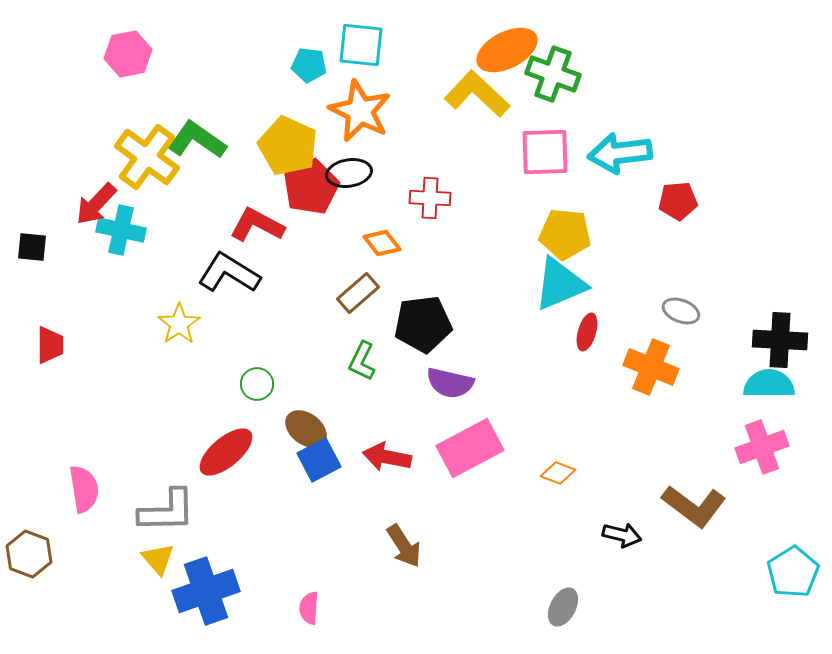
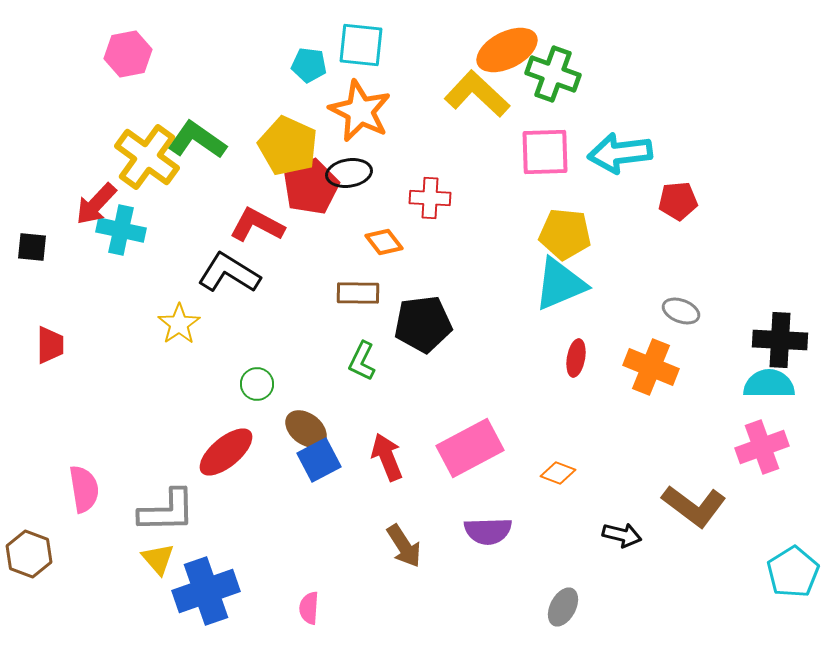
orange diamond at (382, 243): moved 2 px right, 1 px up
brown rectangle at (358, 293): rotated 42 degrees clockwise
red ellipse at (587, 332): moved 11 px left, 26 px down; rotated 6 degrees counterclockwise
purple semicircle at (450, 383): moved 38 px right, 148 px down; rotated 15 degrees counterclockwise
red arrow at (387, 457): rotated 57 degrees clockwise
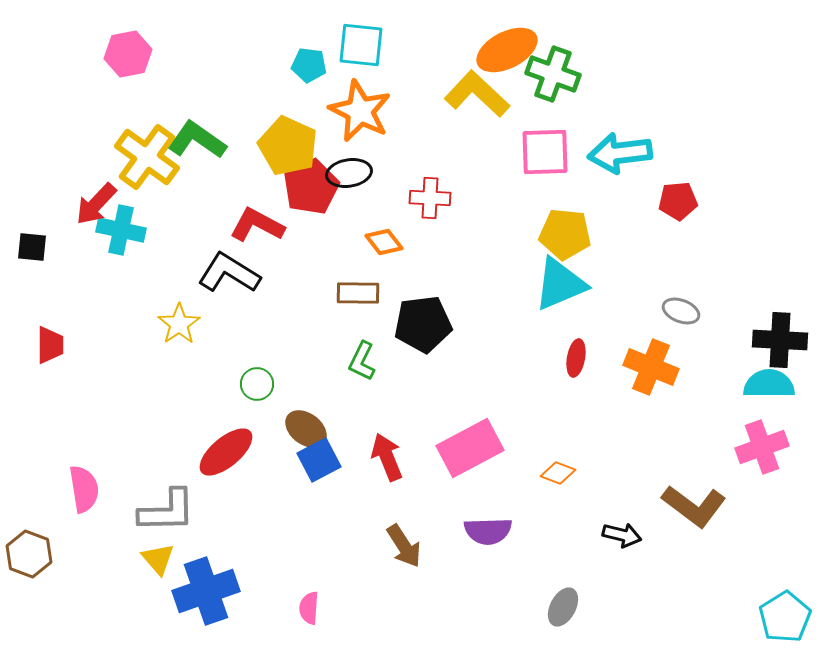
cyan pentagon at (793, 572): moved 8 px left, 45 px down
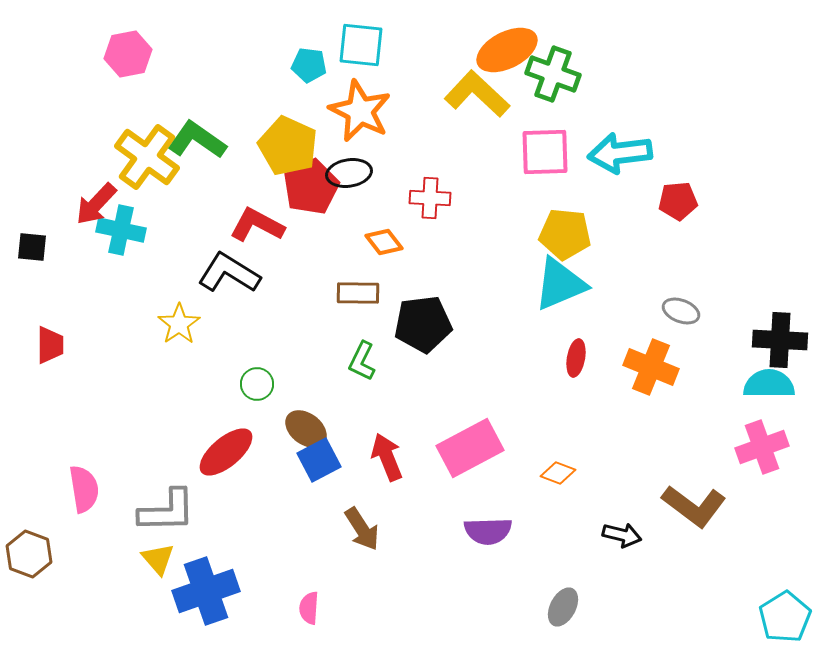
brown arrow at (404, 546): moved 42 px left, 17 px up
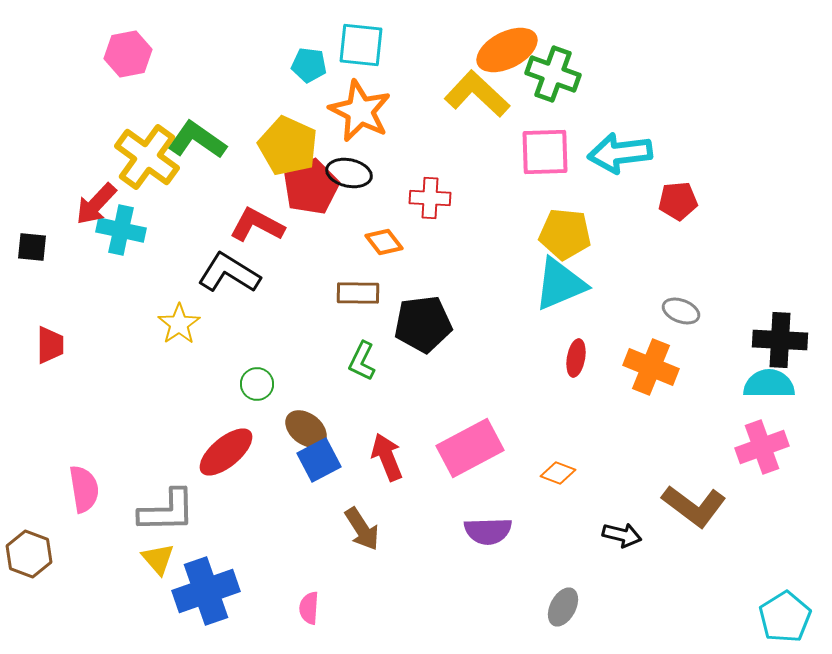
black ellipse at (349, 173): rotated 21 degrees clockwise
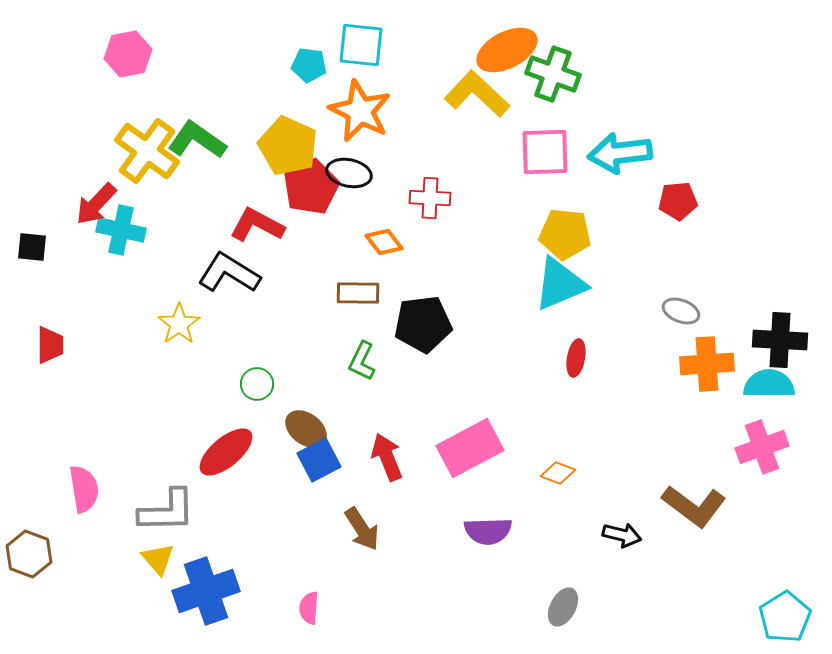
yellow cross at (147, 157): moved 6 px up
orange cross at (651, 367): moved 56 px right, 3 px up; rotated 26 degrees counterclockwise
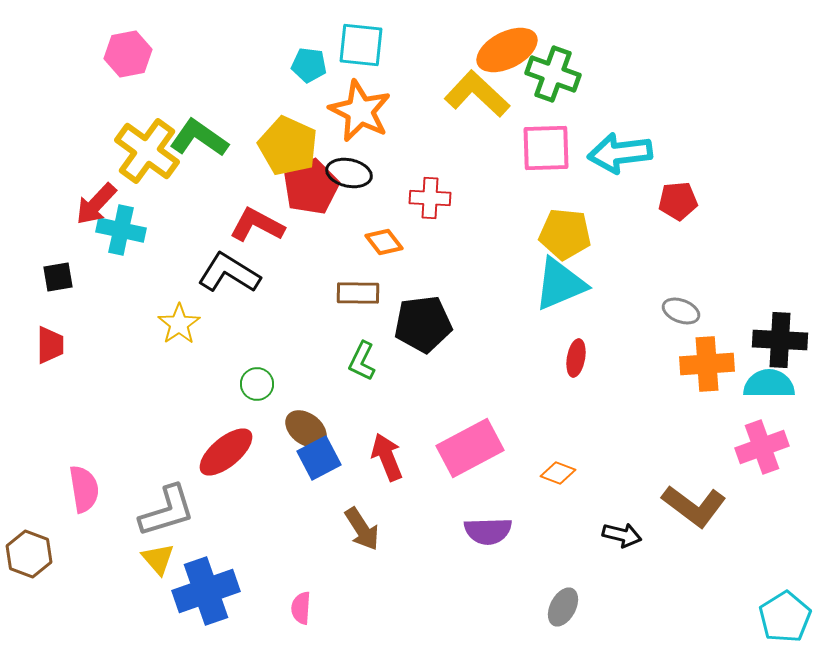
green L-shape at (197, 140): moved 2 px right, 2 px up
pink square at (545, 152): moved 1 px right, 4 px up
black square at (32, 247): moved 26 px right, 30 px down; rotated 16 degrees counterclockwise
blue square at (319, 460): moved 2 px up
gray L-shape at (167, 511): rotated 16 degrees counterclockwise
pink semicircle at (309, 608): moved 8 px left
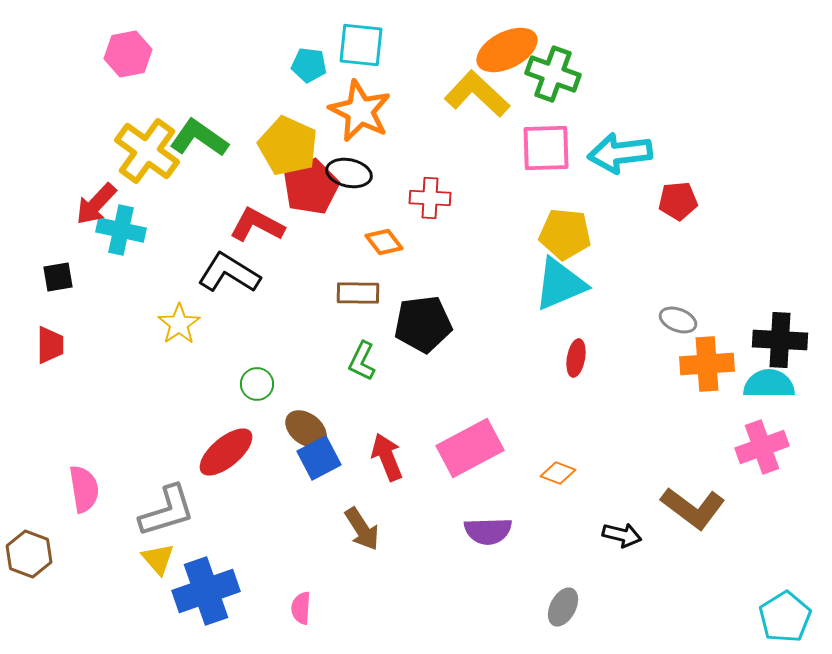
gray ellipse at (681, 311): moved 3 px left, 9 px down
brown L-shape at (694, 506): moved 1 px left, 2 px down
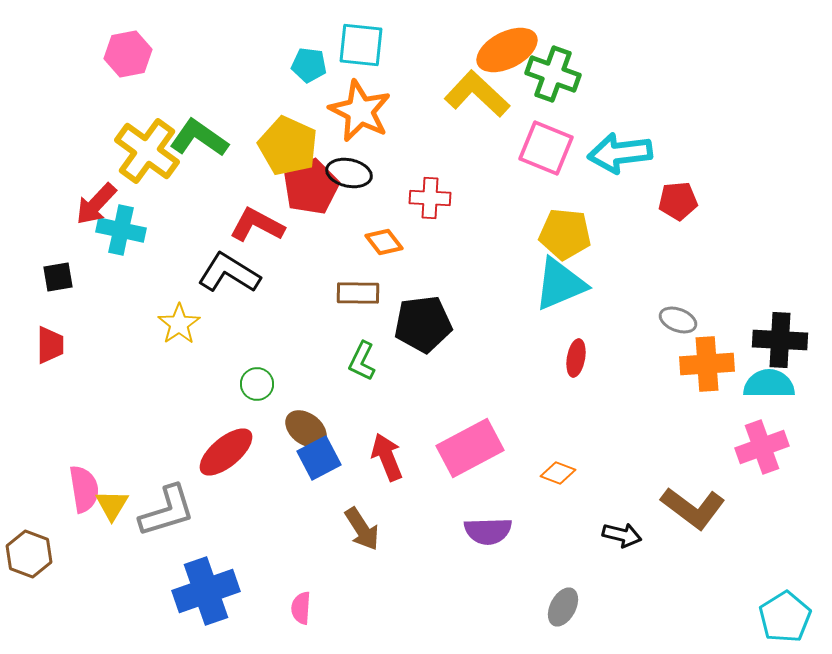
pink square at (546, 148): rotated 24 degrees clockwise
yellow triangle at (158, 559): moved 46 px left, 54 px up; rotated 12 degrees clockwise
